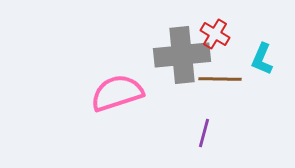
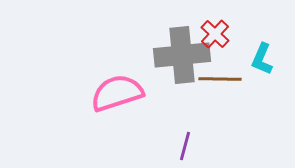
red cross: rotated 12 degrees clockwise
purple line: moved 19 px left, 13 px down
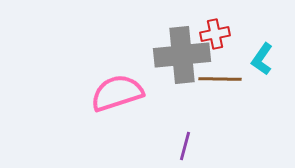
red cross: rotated 36 degrees clockwise
cyan L-shape: rotated 12 degrees clockwise
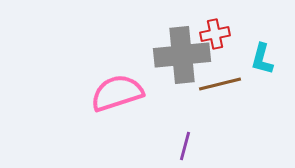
cyan L-shape: rotated 20 degrees counterclockwise
brown line: moved 5 px down; rotated 15 degrees counterclockwise
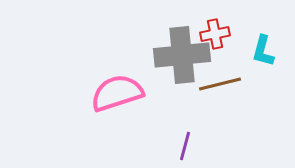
cyan L-shape: moved 1 px right, 8 px up
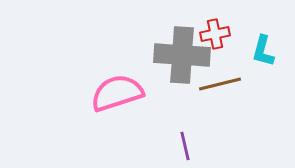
gray cross: rotated 10 degrees clockwise
purple line: rotated 28 degrees counterclockwise
